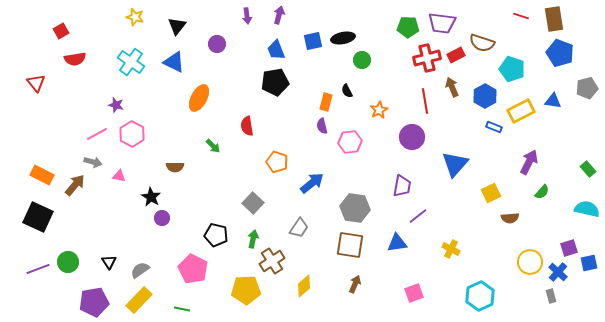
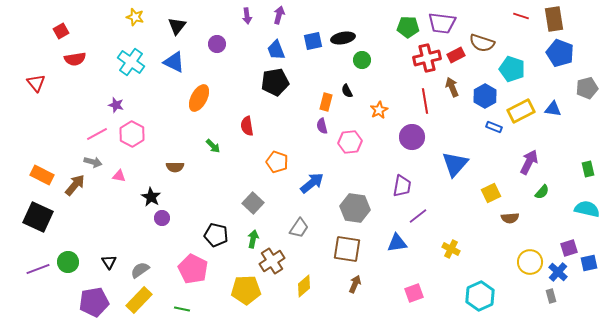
blue triangle at (553, 101): moved 8 px down
green rectangle at (588, 169): rotated 28 degrees clockwise
brown square at (350, 245): moved 3 px left, 4 px down
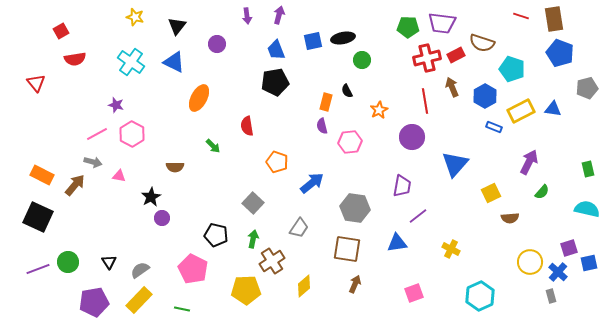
black star at (151, 197): rotated 12 degrees clockwise
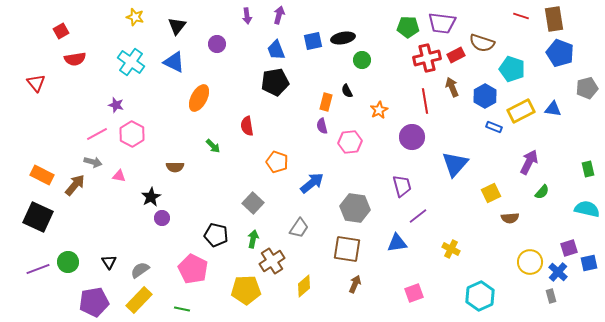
purple trapezoid at (402, 186): rotated 25 degrees counterclockwise
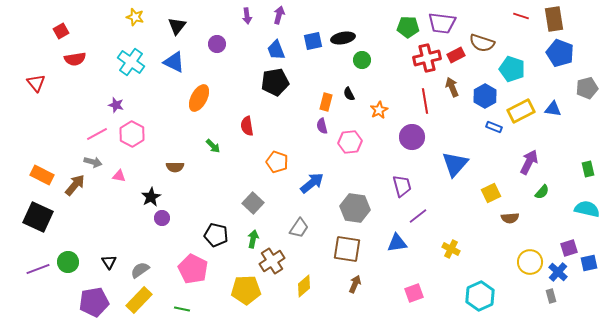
black semicircle at (347, 91): moved 2 px right, 3 px down
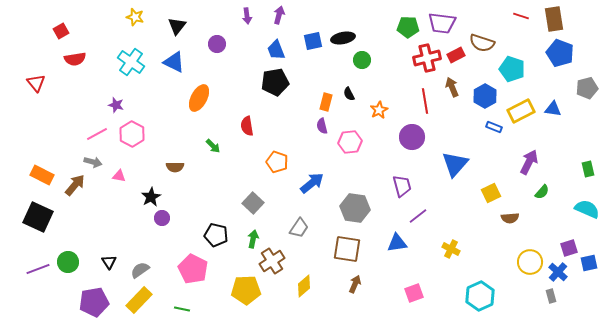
cyan semicircle at (587, 209): rotated 10 degrees clockwise
